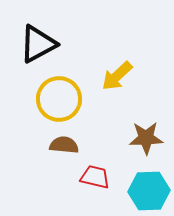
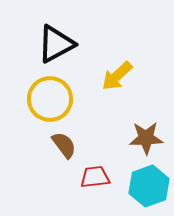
black triangle: moved 18 px right
yellow circle: moved 9 px left
brown semicircle: rotated 48 degrees clockwise
red trapezoid: rotated 20 degrees counterclockwise
cyan hexagon: moved 5 px up; rotated 18 degrees counterclockwise
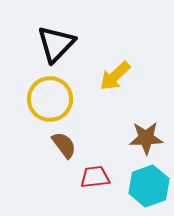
black triangle: rotated 18 degrees counterclockwise
yellow arrow: moved 2 px left
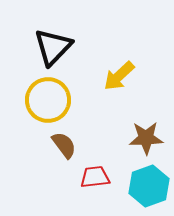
black triangle: moved 3 px left, 3 px down
yellow arrow: moved 4 px right
yellow circle: moved 2 px left, 1 px down
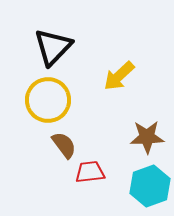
brown star: moved 1 px right, 1 px up
red trapezoid: moved 5 px left, 5 px up
cyan hexagon: moved 1 px right
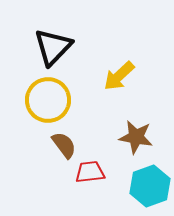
brown star: moved 11 px left; rotated 12 degrees clockwise
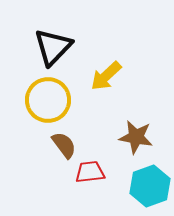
yellow arrow: moved 13 px left
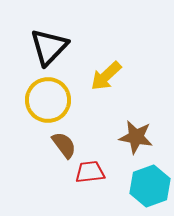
black triangle: moved 4 px left
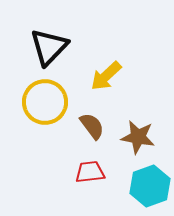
yellow circle: moved 3 px left, 2 px down
brown star: moved 2 px right
brown semicircle: moved 28 px right, 19 px up
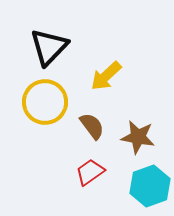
red trapezoid: rotated 28 degrees counterclockwise
